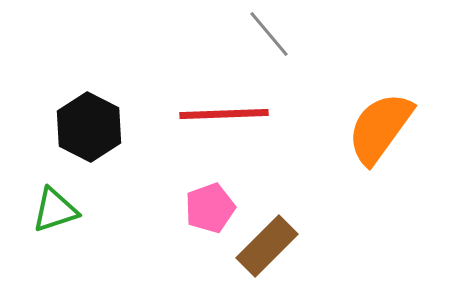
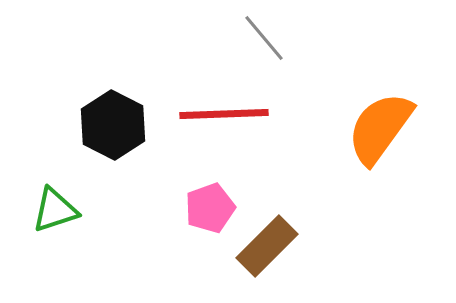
gray line: moved 5 px left, 4 px down
black hexagon: moved 24 px right, 2 px up
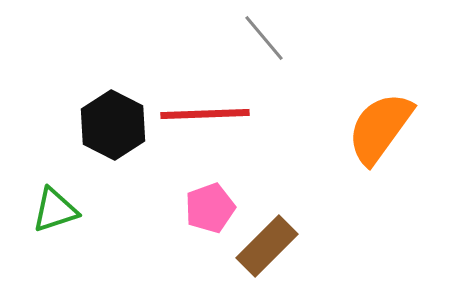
red line: moved 19 px left
